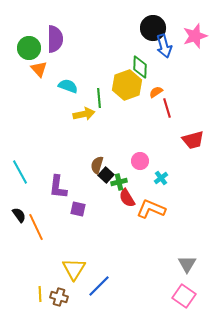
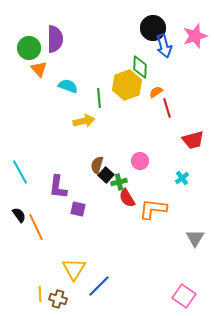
yellow arrow: moved 7 px down
cyan cross: moved 21 px right
orange L-shape: moved 2 px right; rotated 16 degrees counterclockwise
gray triangle: moved 8 px right, 26 px up
brown cross: moved 1 px left, 2 px down
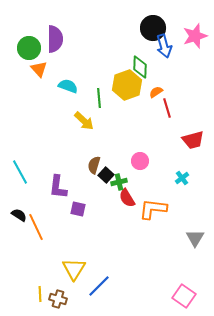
yellow arrow: rotated 55 degrees clockwise
brown semicircle: moved 3 px left
black semicircle: rotated 21 degrees counterclockwise
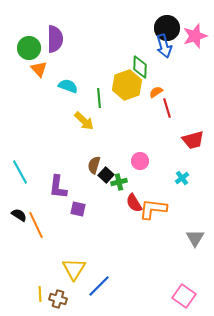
black circle: moved 14 px right
red semicircle: moved 7 px right, 5 px down
orange line: moved 2 px up
